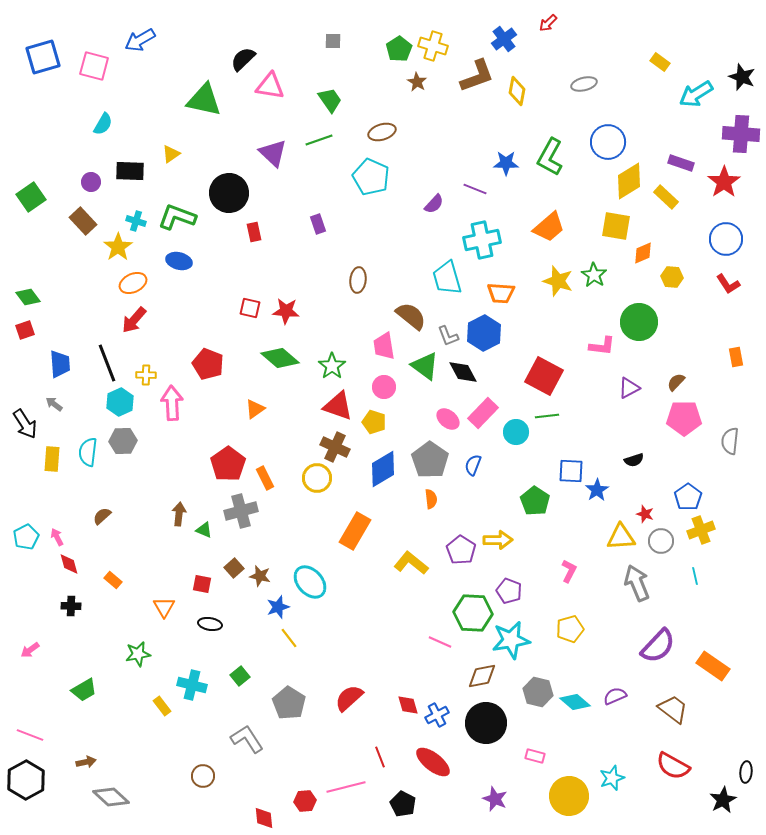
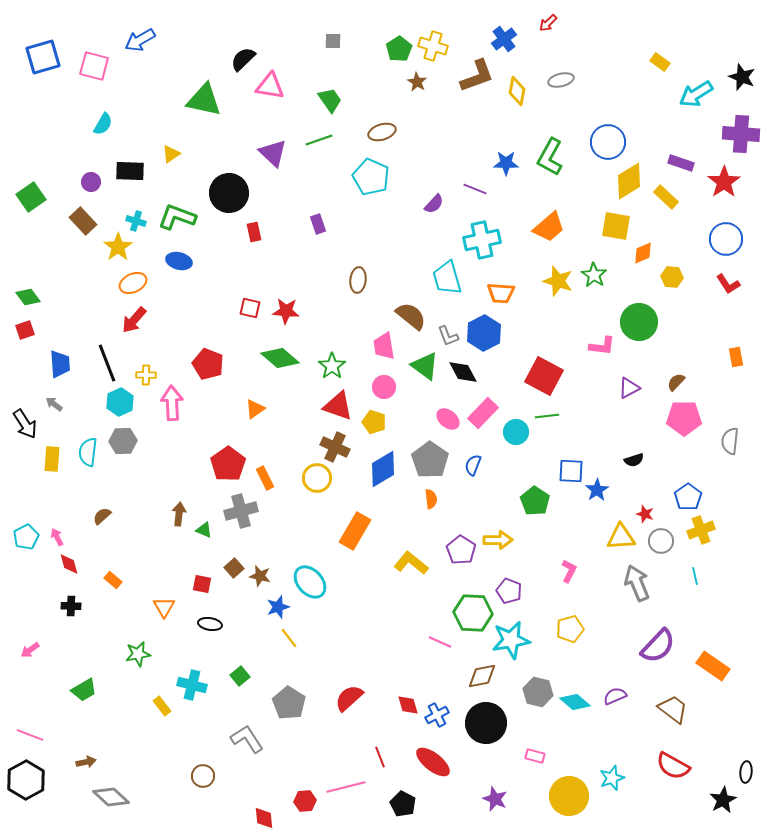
gray ellipse at (584, 84): moved 23 px left, 4 px up
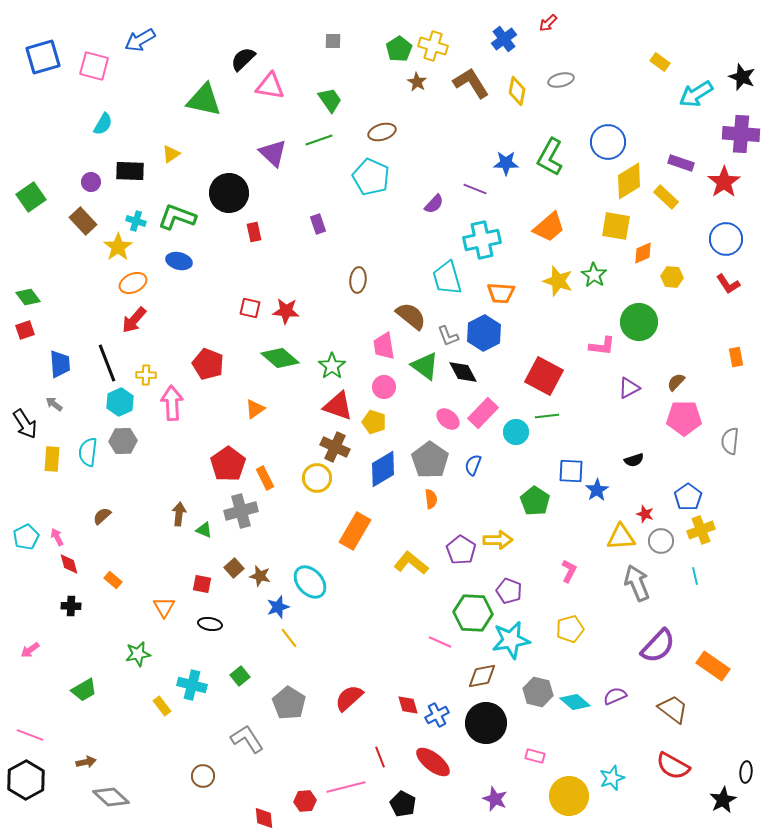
brown L-shape at (477, 76): moved 6 px left, 7 px down; rotated 102 degrees counterclockwise
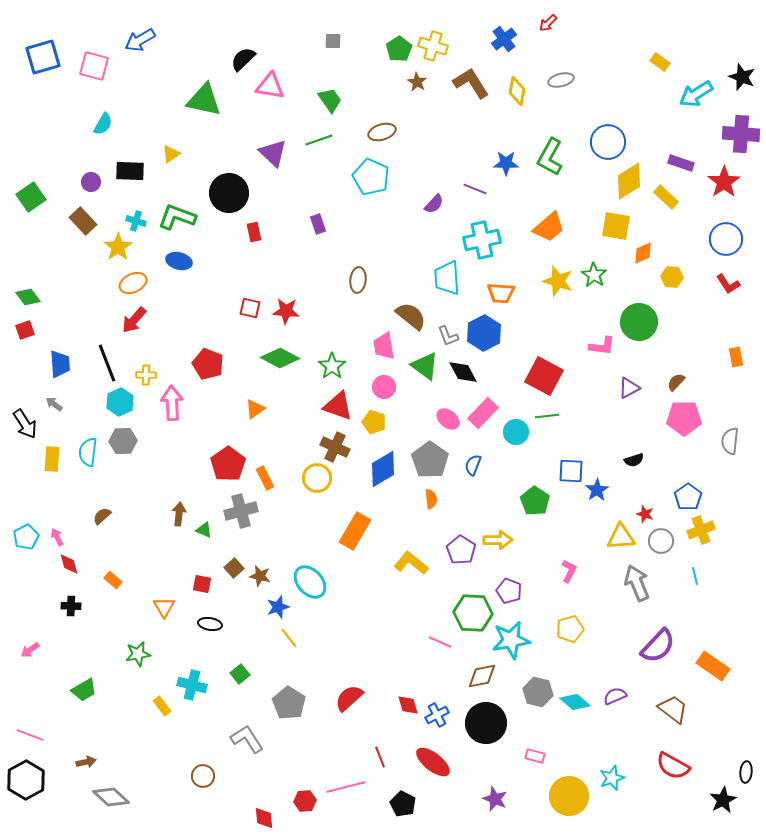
cyan trapezoid at (447, 278): rotated 12 degrees clockwise
green diamond at (280, 358): rotated 12 degrees counterclockwise
green square at (240, 676): moved 2 px up
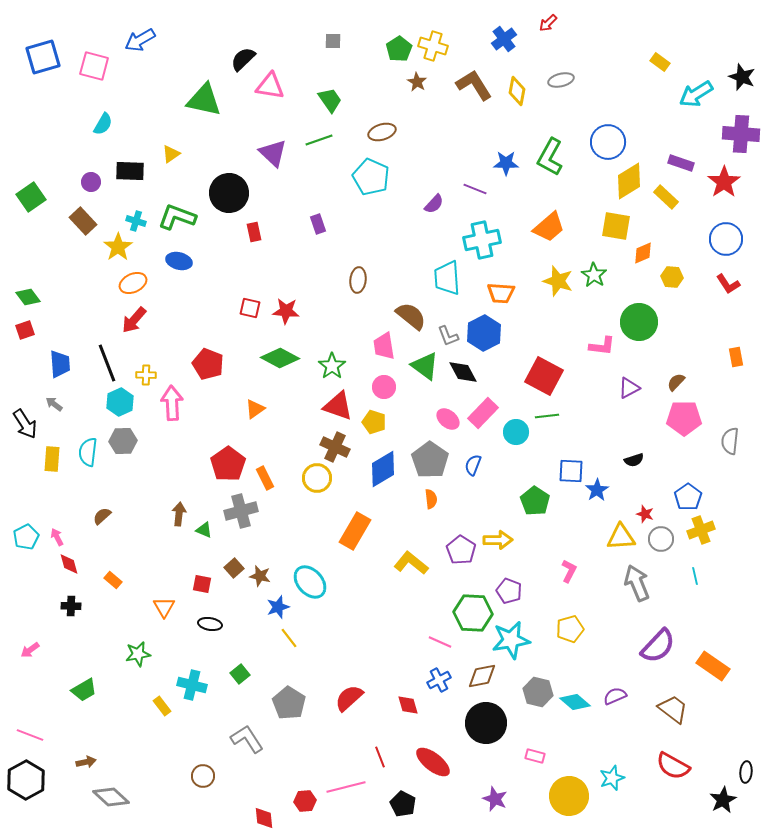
brown L-shape at (471, 83): moved 3 px right, 2 px down
gray circle at (661, 541): moved 2 px up
blue cross at (437, 715): moved 2 px right, 35 px up
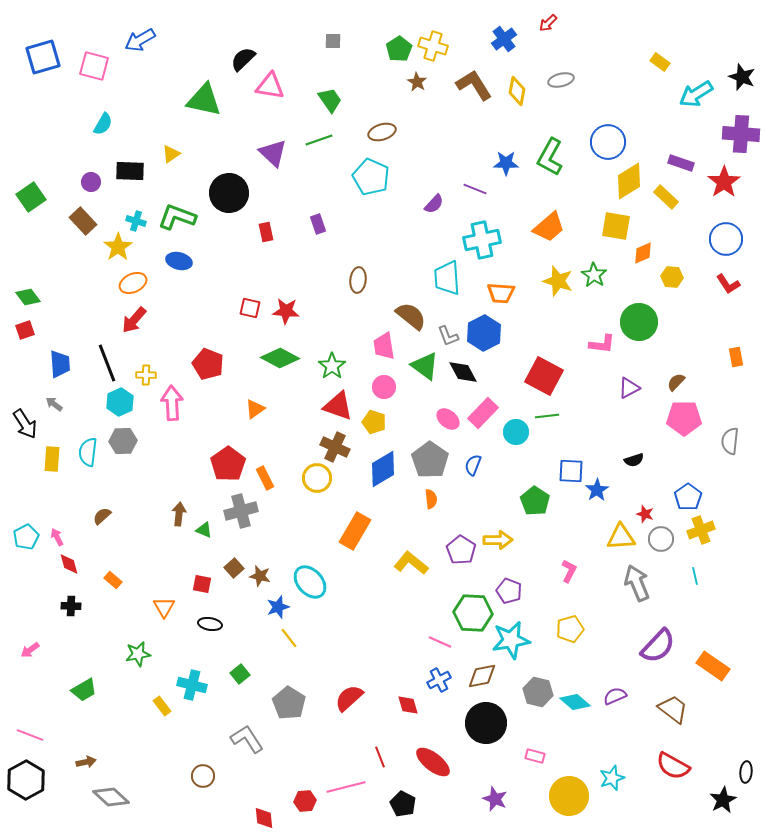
red rectangle at (254, 232): moved 12 px right
pink L-shape at (602, 346): moved 2 px up
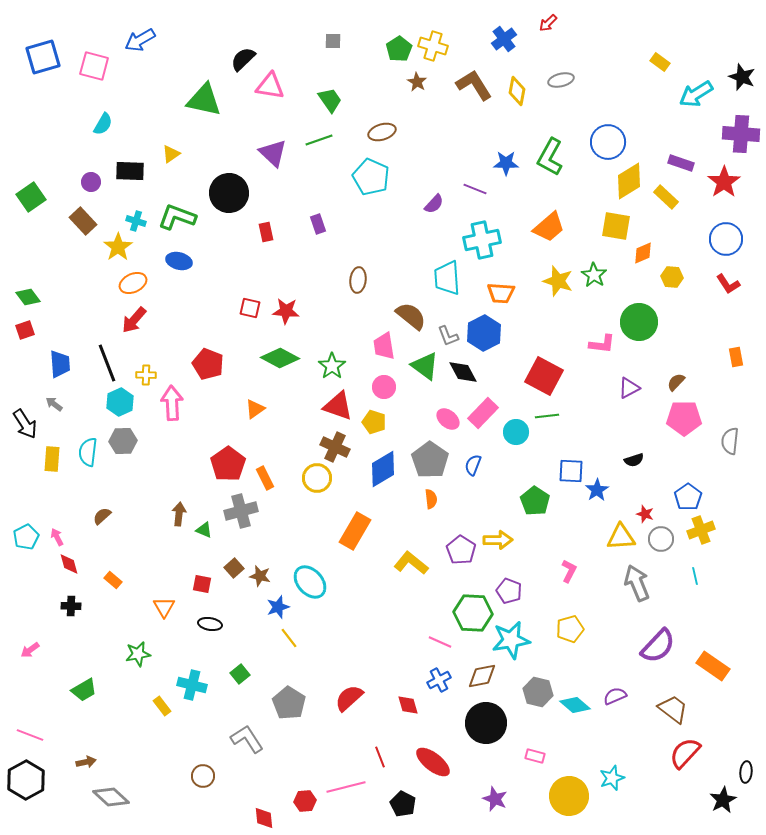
cyan diamond at (575, 702): moved 3 px down
red semicircle at (673, 766): moved 12 px right, 13 px up; rotated 104 degrees clockwise
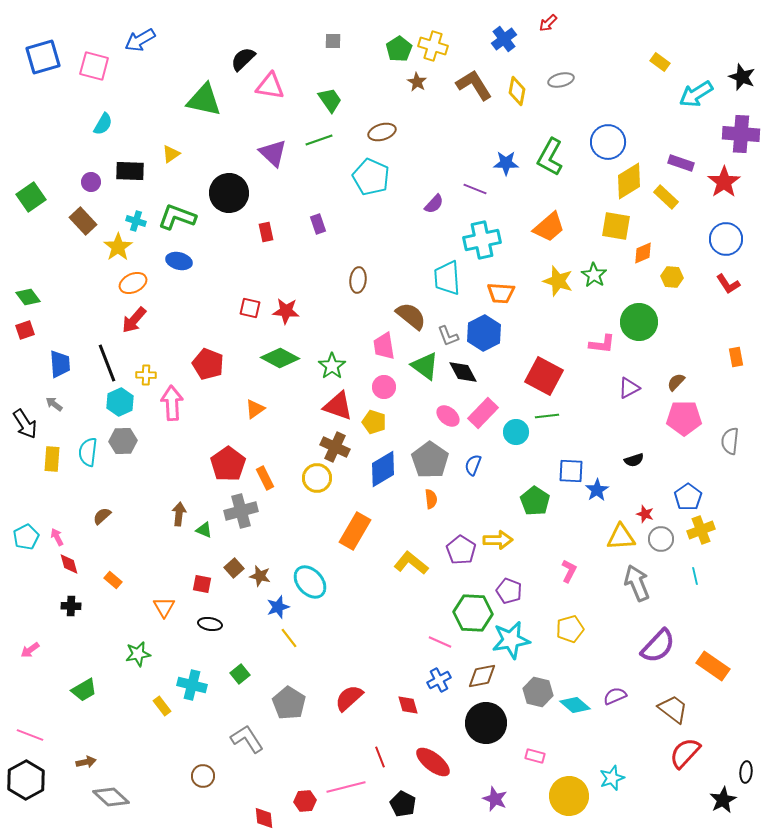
pink ellipse at (448, 419): moved 3 px up
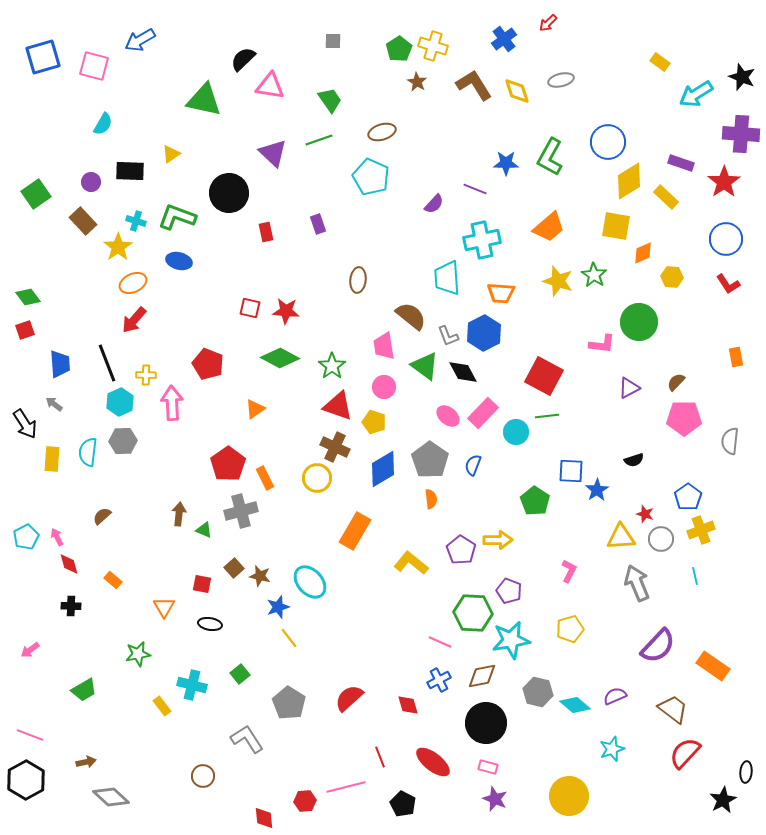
yellow diamond at (517, 91): rotated 28 degrees counterclockwise
green square at (31, 197): moved 5 px right, 3 px up
pink rectangle at (535, 756): moved 47 px left, 11 px down
cyan star at (612, 778): moved 29 px up
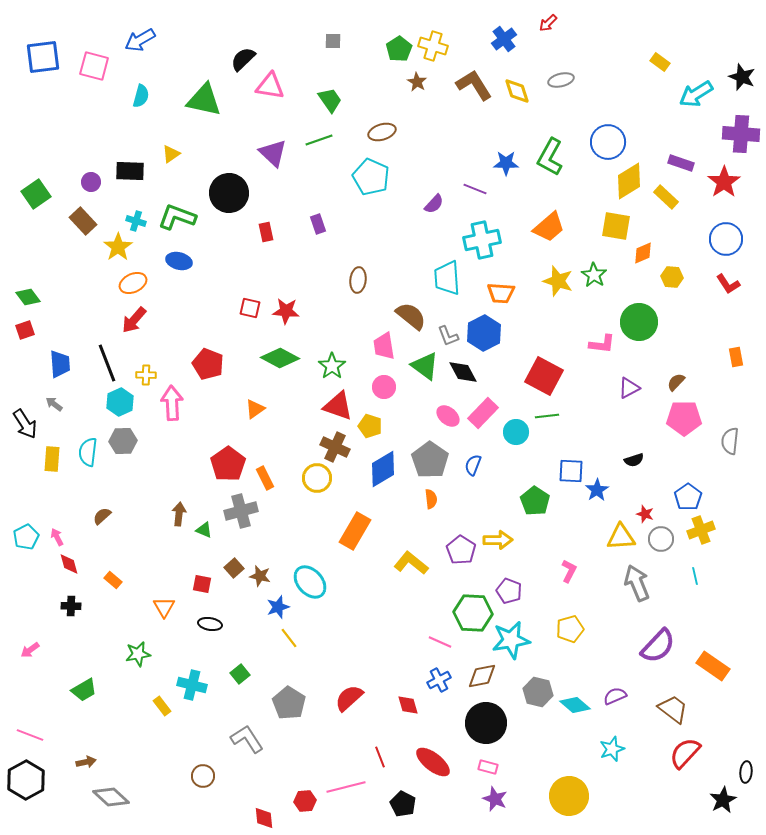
blue square at (43, 57): rotated 9 degrees clockwise
cyan semicircle at (103, 124): moved 38 px right, 28 px up; rotated 15 degrees counterclockwise
yellow pentagon at (374, 422): moved 4 px left, 4 px down
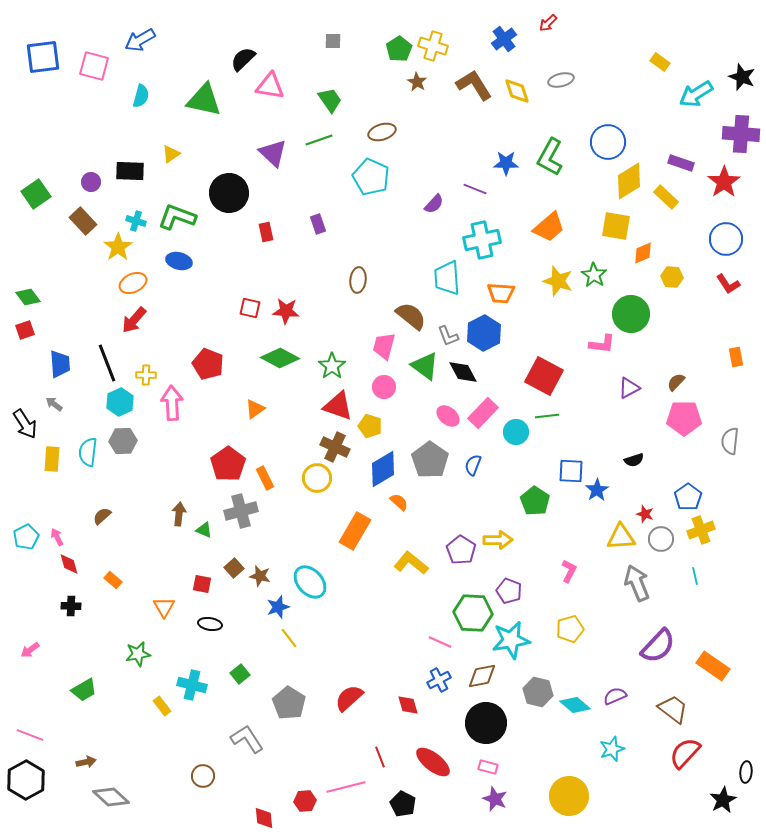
green circle at (639, 322): moved 8 px left, 8 px up
pink trapezoid at (384, 346): rotated 24 degrees clockwise
orange semicircle at (431, 499): moved 32 px left, 3 px down; rotated 42 degrees counterclockwise
